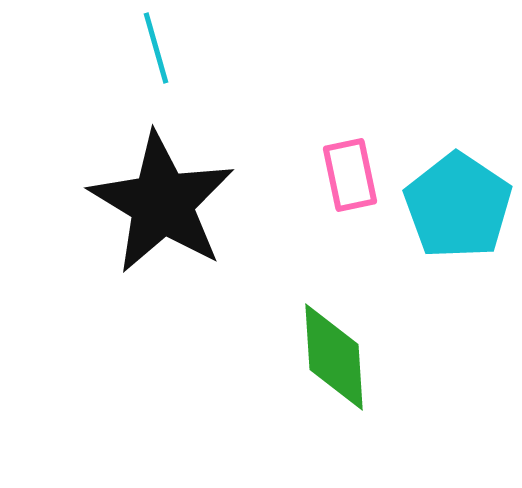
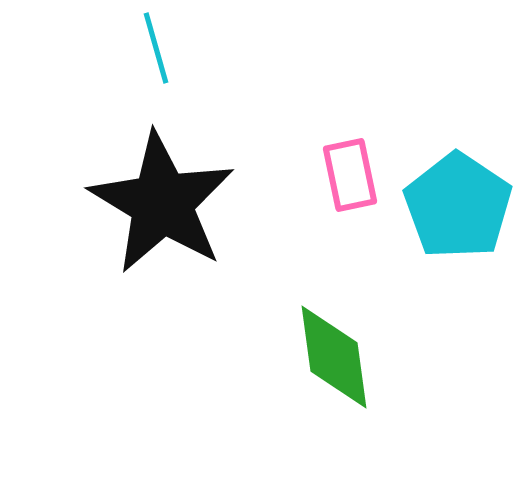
green diamond: rotated 4 degrees counterclockwise
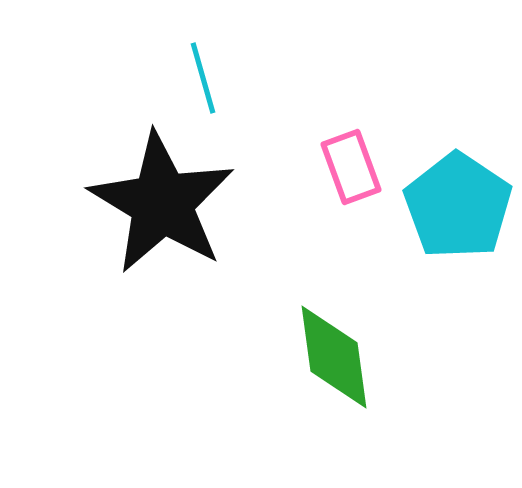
cyan line: moved 47 px right, 30 px down
pink rectangle: moved 1 px right, 8 px up; rotated 8 degrees counterclockwise
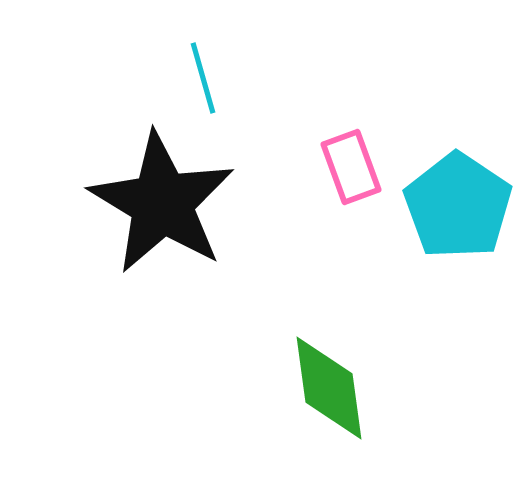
green diamond: moved 5 px left, 31 px down
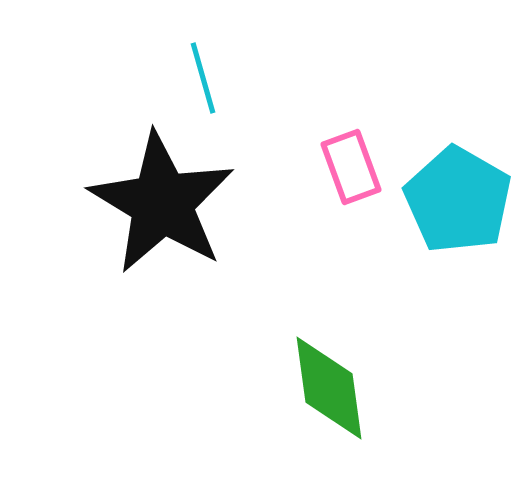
cyan pentagon: moved 6 px up; rotated 4 degrees counterclockwise
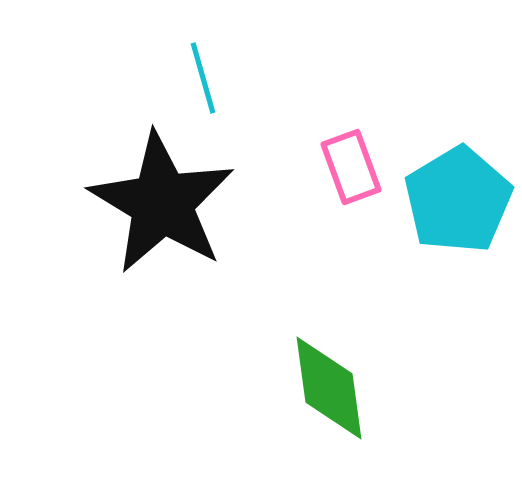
cyan pentagon: rotated 11 degrees clockwise
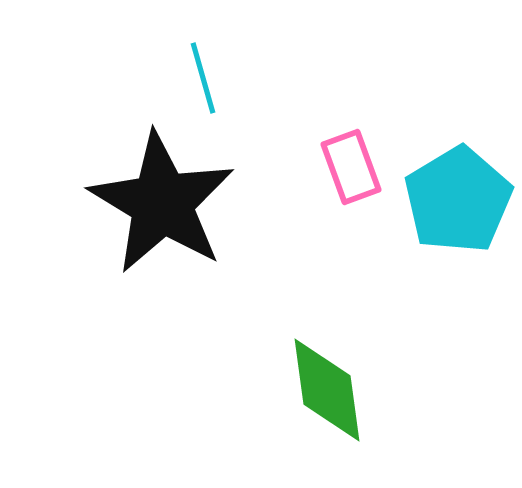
green diamond: moved 2 px left, 2 px down
